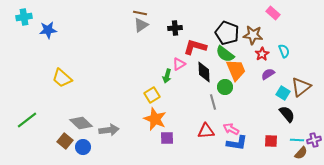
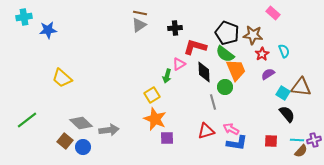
gray triangle: moved 2 px left
brown triangle: rotated 45 degrees clockwise
red triangle: rotated 12 degrees counterclockwise
brown semicircle: moved 2 px up
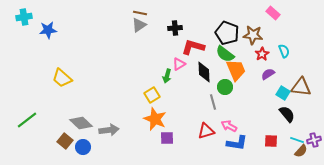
red L-shape: moved 2 px left
pink arrow: moved 2 px left, 3 px up
cyan line: rotated 16 degrees clockwise
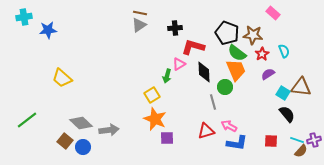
green semicircle: moved 12 px right, 1 px up
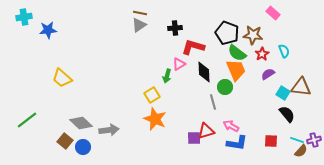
pink arrow: moved 2 px right
purple square: moved 27 px right
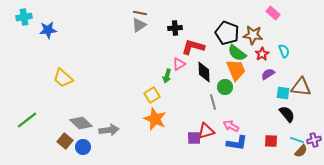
yellow trapezoid: moved 1 px right
cyan square: rotated 24 degrees counterclockwise
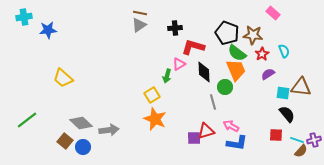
red square: moved 5 px right, 6 px up
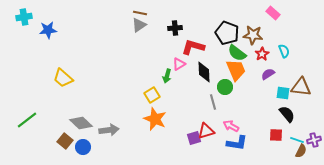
purple square: rotated 16 degrees counterclockwise
brown semicircle: rotated 16 degrees counterclockwise
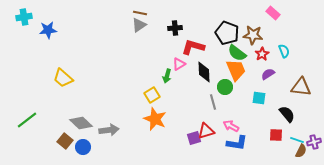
cyan square: moved 24 px left, 5 px down
purple cross: moved 2 px down
